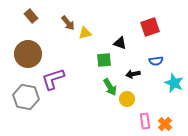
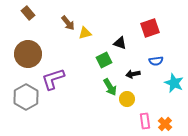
brown rectangle: moved 3 px left, 3 px up
red square: moved 1 px down
green square: rotated 21 degrees counterclockwise
gray hexagon: rotated 20 degrees clockwise
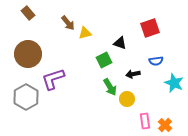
orange cross: moved 1 px down
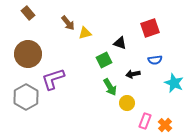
blue semicircle: moved 1 px left, 1 px up
yellow circle: moved 4 px down
pink rectangle: rotated 28 degrees clockwise
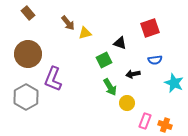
purple L-shape: rotated 50 degrees counterclockwise
orange cross: rotated 24 degrees counterclockwise
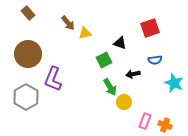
yellow circle: moved 3 px left, 1 px up
